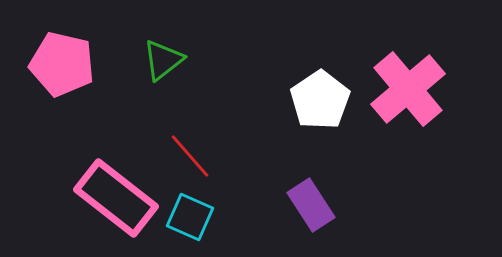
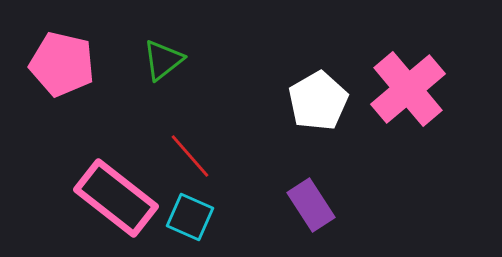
white pentagon: moved 2 px left, 1 px down; rotated 4 degrees clockwise
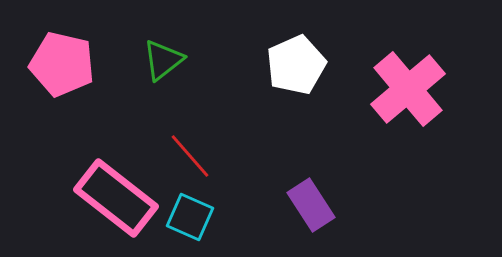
white pentagon: moved 22 px left, 36 px up; rotated 6 degrees clockwise
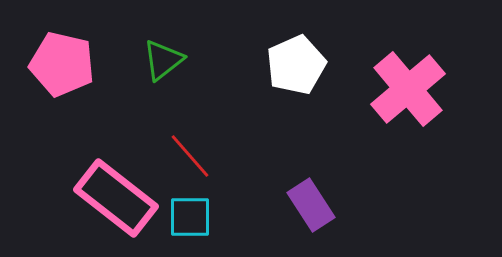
cyan square: rotated 24 degrees counterclockwise
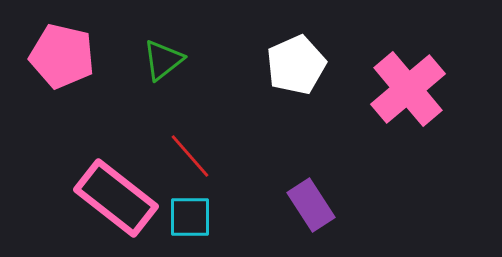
pink pentagon: moved 8 px up
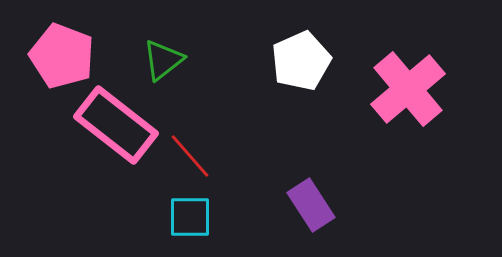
pink pentagon: rotated 8 degrees clockwise
white pentagon: moved 5 px right, 4 px up
pink rectangle: moved 73 px up
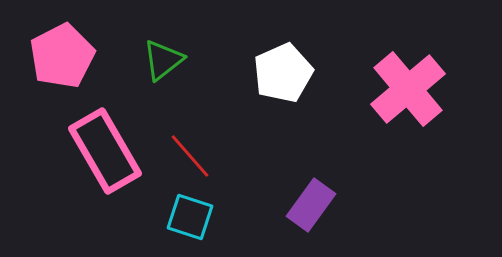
pink pentagon: rotated 24 degrees clockwise
white pentagon: moved 18 px left, 12 px down
pink rectangle: moved 11 px left, 26 px down; rotated 22 degrees clockwise
purple rectangle: rotated 69 degrees clockwise
cyan square: rotated 18 degrees clockwise
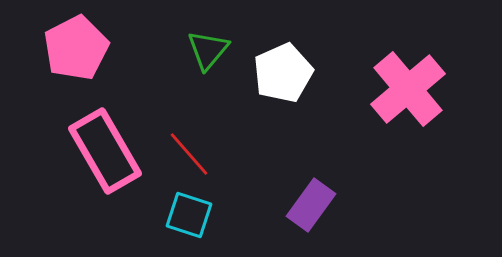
pink pentagon: moved 14 px right, 8 px up
green triangle: moved 45 px right, 10 px up; rotated 12 degrees counterclockwise
red line: moved 1 px left, 2 px up
cyan square: moved 1 px left, 2 px up
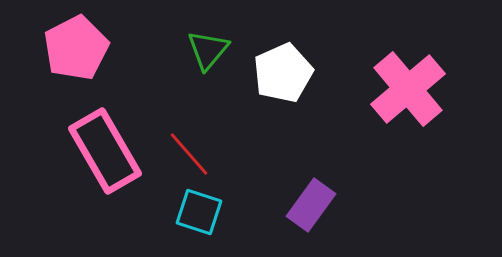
cyan square: moved 10 px right, 3 px up
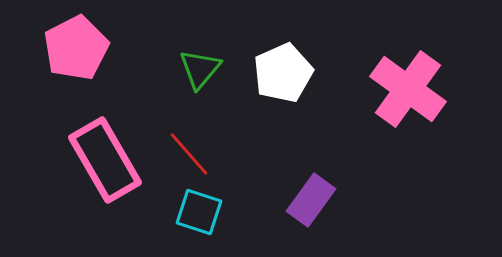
green triangle: moved 8 px left, 19 px down
pink cross: rotated 14 degrees counterclockwise
pink rectangle: moved 9 px down
purple rectangle: moved 5 px up
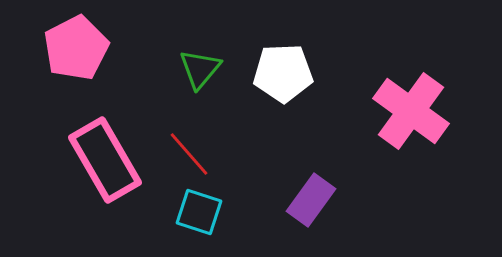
white pentagon: rotated 22 degrees clockwise
pink cross: moved 3 px right, 22 px down
